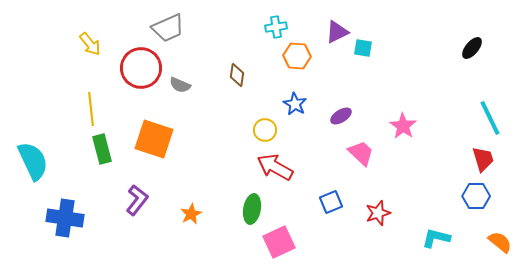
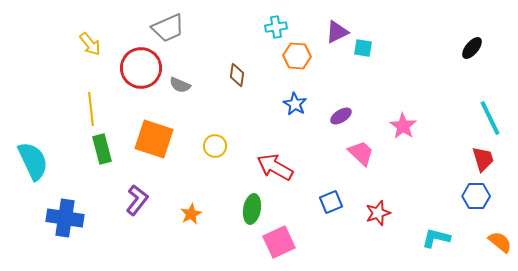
yellow circle: moved 50 px left, 16 px down
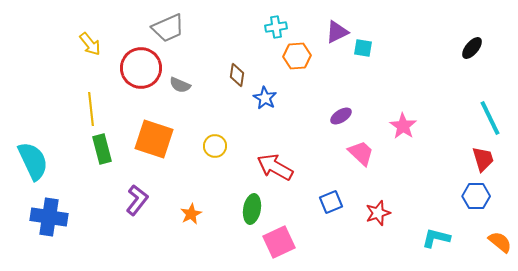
orange hexagon: rotated 8 degrees counterclockwise
blue star: moved 30 px left, 6 px up
blue cross: moved 16 px left, 1 px up
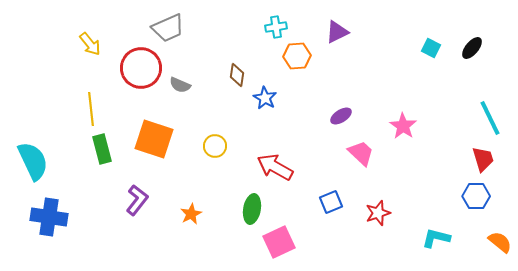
cyan square: moved 68 px right; rotated 18 degrees clockwise
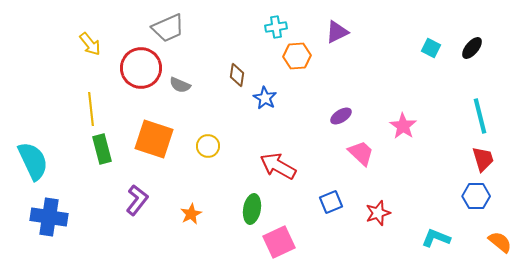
cyan line: moved 10 px left, 2 px up; rotated 12 degrees clockwise
yellow circle: moved 7 px left
red arrow: moved 3 px right, 1 px up
cyan L-shape: rotated 8 degrees clockwise
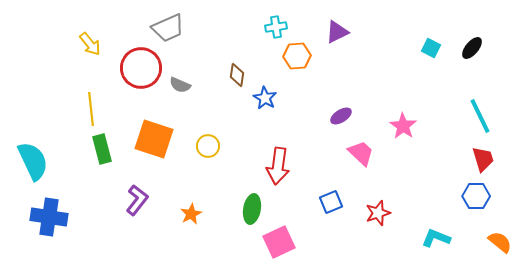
cyan line: rotated 12 degrees counterclockwise
red arrow: rotated 111 degrees counterclockwise
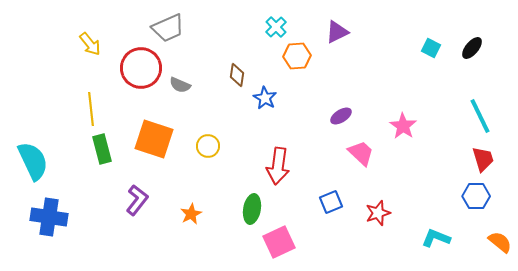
cyan cross: rotated 35 degrees counterclockwise
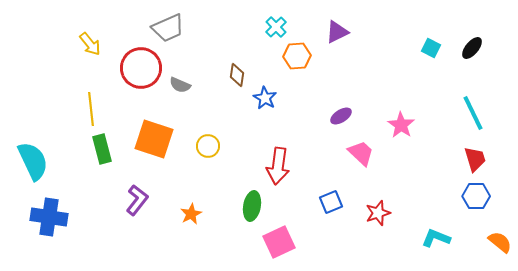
cyan line: moved 7 px left, 3 px up
pink star: moved 2 px left, 1 px up
red trapezoid: moved 8 px left
green ellipse: moved 3 px up
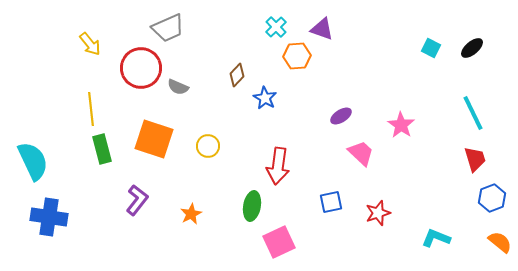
purple triangle: moved 15 px left, 3 px up; rotated 45 degrees clockwise
black ellipse: rotated 10 degrees clockwise
brown diamond: rotated 35 degrees clockwise
gray semicircle: moved 2 px left, 2 px down
blue hexagon: moved 16 px right, 2 px down; rotated 20 degrees counterclockwise
blue square: rotated 10 degrees clockwise
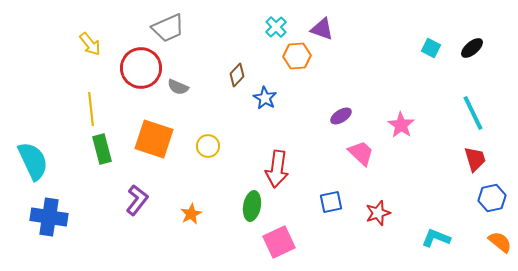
red arrow: moved 1 px left, 3 px down
blue hexagon: rotated 8 degrees clockwise
